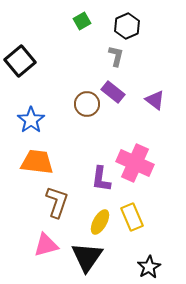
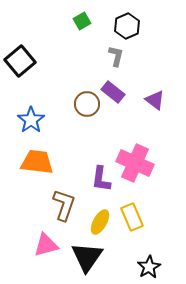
brown L-shape: moved 7 px right, 3 px down
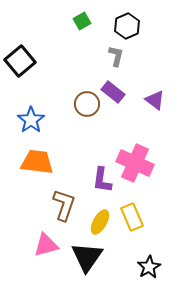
purple L-shape: moved 1 px right, 1 px down
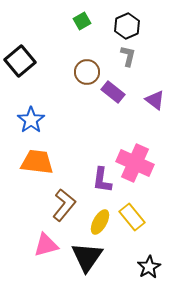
gray L-shape: moved 12 px right
brown circle: moved 32 px up
brown L-shape: rotated 20 degrees clockwise
yellow rectangle: rotated 16 degrees counterclockwise
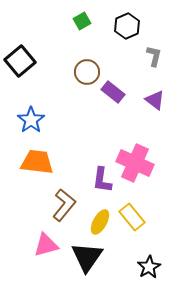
gray L-shape: moved 26 px right
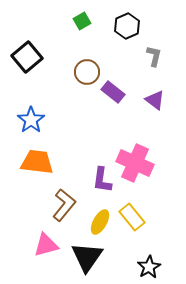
black square: moved 7 px right, 4 px up
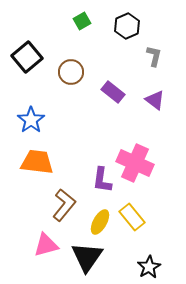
brown circle: moved 16 px left
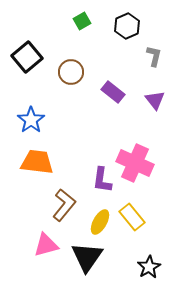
purple triangle: rotated 15 degrees clockwise
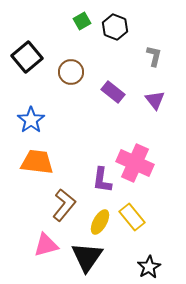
black hexagon: moved 12 px left, 1 px down; rotated 15 degrees counterclockwise
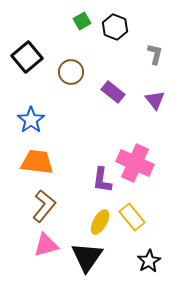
gray L-shape: moved 1 px right, 2 px up
brown L-shape: moved 20 px left, 1 px down
black star: moved 6 px up
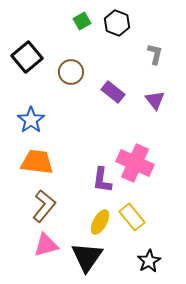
black hexagon: moved 2 px right, 4 px up
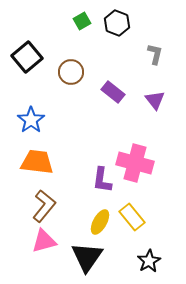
pink cross: rotated 9 degrees counterclockwise
pink triangle: moved 2 px left, 4 px up
